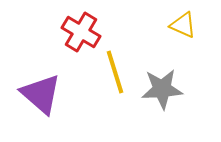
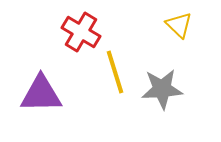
yellow triangle: moved 4 px left; rotated 20 degrees clockwise
purple triangle: rotated 42 degrees counterclockwise
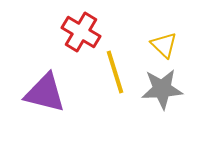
yellow triangle: moved 15 px left, 20 px down
purple triangle: moved 4 px right, 1 px up; rotated 15 degrees clockwise
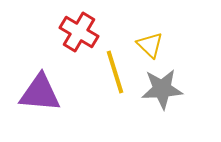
red cross: moved 2 px left
yellow triangle: moved 14 px left
purple triangle: moved 5 px left; rotated 9 degrees counterclockwise
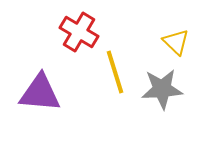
yellow triangle: moved 26 px right, 3 px up
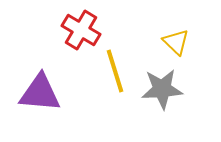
red cross: moved 2 px right, 2 px up
yellow line: moved 1 px up
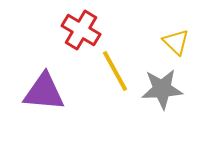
yellow line: rotated 12 degrees counterclockwise
purple triangle: moved 4 px right, 1 px up
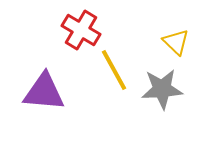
yellow line: moved 1 px left, 1 px up
